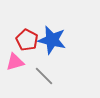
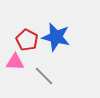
blue star: moved 4 px right, 3 px up
pink triangle: rotated 18 degrees clockwise
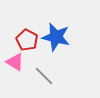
pink triangle: rotated 30 degrees clockwise
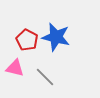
pink triangle: moved 6 px down; rotated 18 degrees counterclockwise
gray line: moved 1 px right, 1 px down
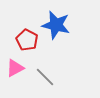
blue star: moved 12 px up
pink triangle: rotated 42 degrees counterclockwise
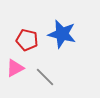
blue star: moved 6 px right, 9 px down
red pentagon: rotated 15 degrees counterclockwise
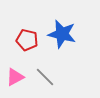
pink triangle: moved 9 px down
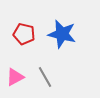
red pentagon: moved 3 px left, 6 px up
gray line: rotated 15 degrees clockwise
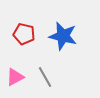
blue star: moved 1 px right, 2 px down
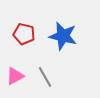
pink triangle: moved 1 px up
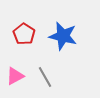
red pentagon: rotated 20 degrees clockwise
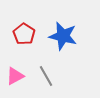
gray line: moved 1 px right, 1 px up
